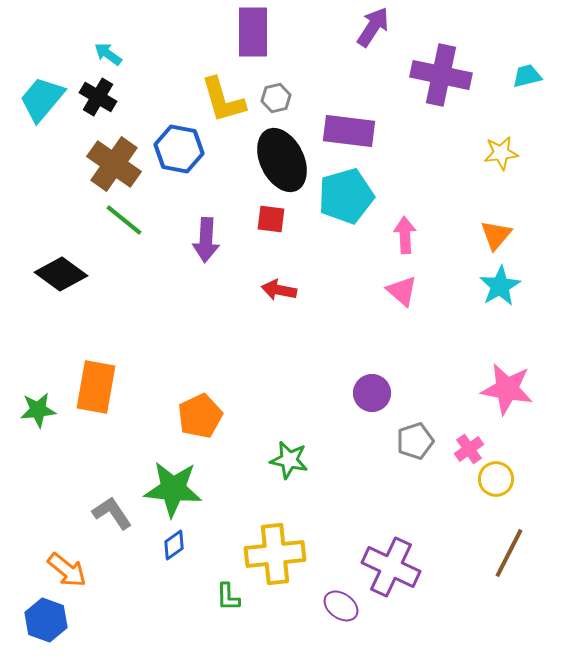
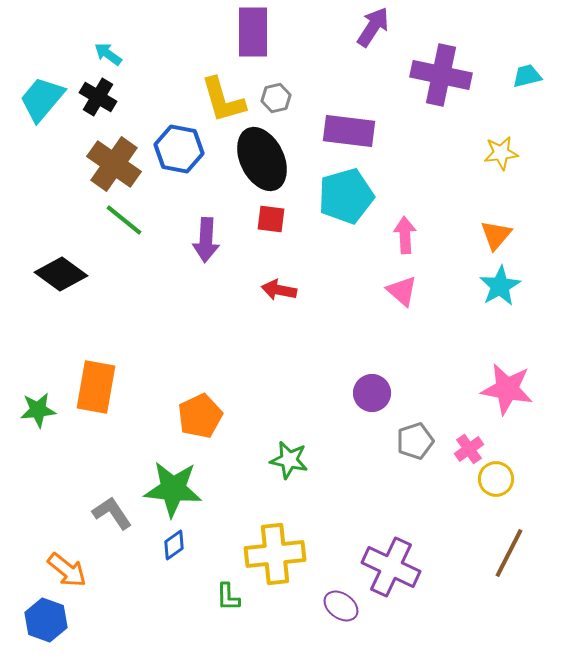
black ellipse at (282, 160): moved 20 px left, 1 px up
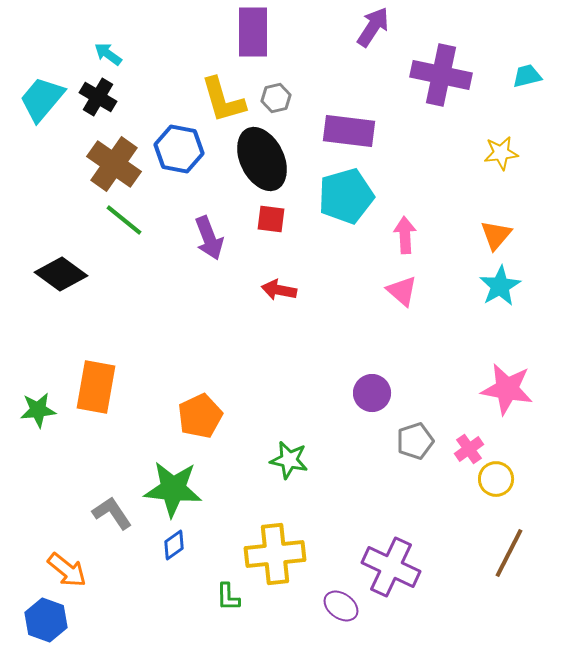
purple arrow at (206, 240): moved 3 px right, 2 px up; rotated 24 degrees counterclockwise
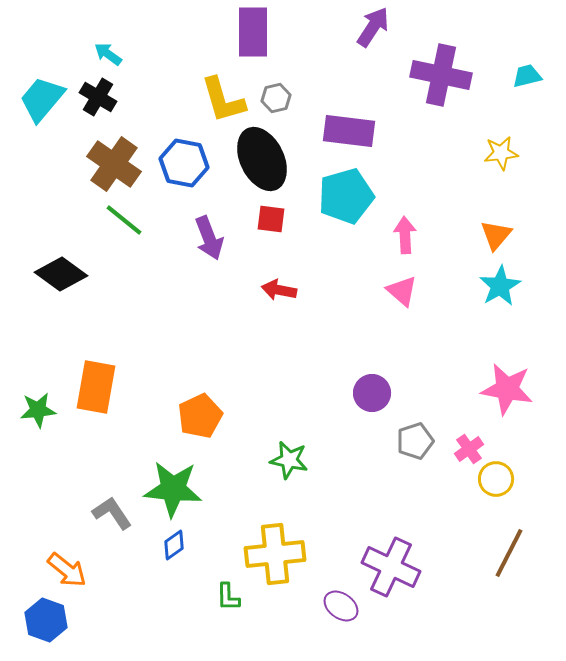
blue hexagon at (179, 149): moved 5 px right, 14 px down
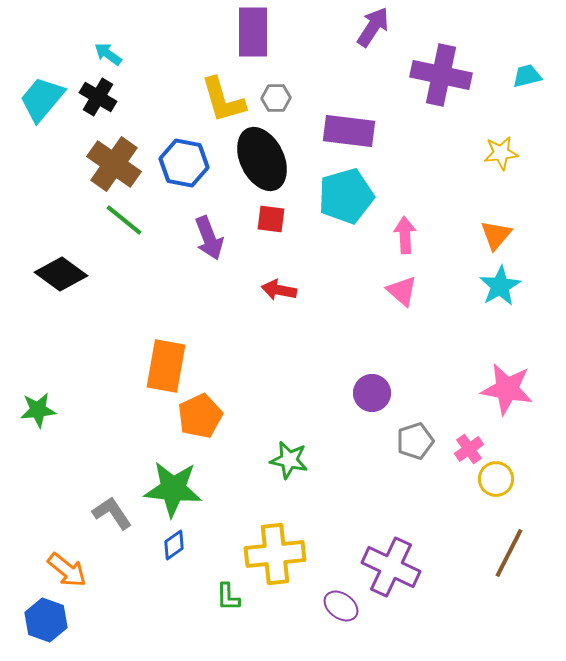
gray hexagon at (276, 98): rotated 12 degrees clockwise
orange rectangle at (96, 387): moved 70 px right, 21 px up
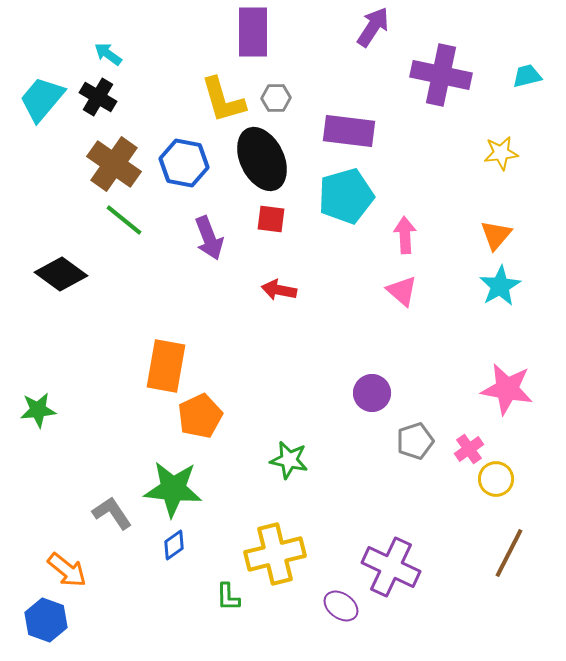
yellow cross at (275, 554): rotated 8 degrees counterclockwise
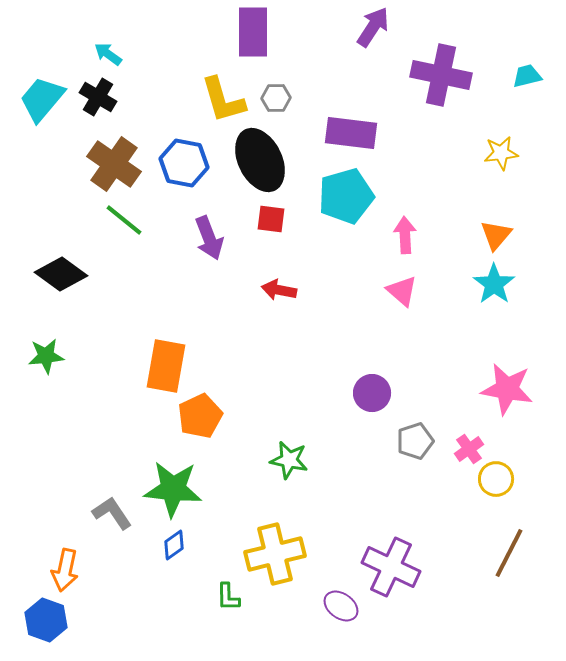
purple rectangle at (349, 131): moved 2 px right, 2 px down
black ellipse at (262, 159): moved 2 px left, 1 px down
cyan star at (500, 286): moved 6 px left, 2 px up; rotated 6 degrees counterclockwise
green star at (38, 410): moved 8 px right, 54 px up
orange arrow at (67, 570): moved 2 px left; rotated 63 degrees clockwise
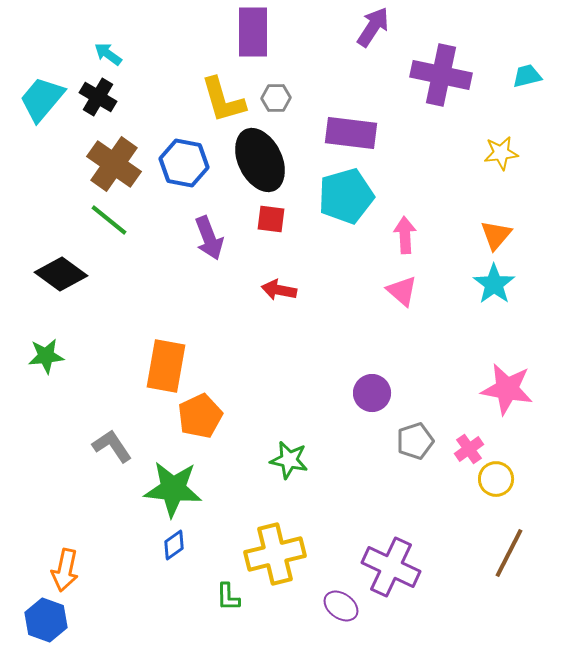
green line at (124, 220): moved 15 px left
gray L-shape at (112, 513): moved 67 px up
